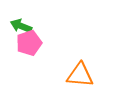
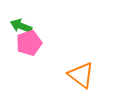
orange triangle: moved 1 px right; rotated 32 degrees clockwise
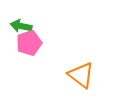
green arrow: rotated 10 degrees counterclockwise
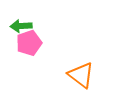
green arrow: rotated 15 degrees counterclockwise
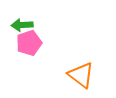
green arrow: moved 1 px right, 1 px up
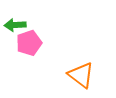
green arrow: moved 7 px left
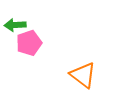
orange triangle: moved 2 px right
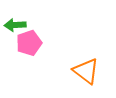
orange triangle: moved 3 px right, 4 px up
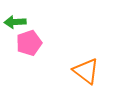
green arrow: moved 3 px up
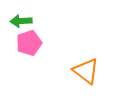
green arrow: moved 6 px right, 1 px up
